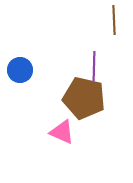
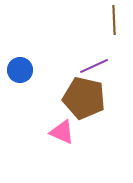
purple line: rotated 64 degrees clockwise
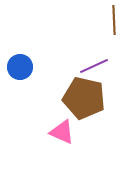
blue circle: moved 3 px up
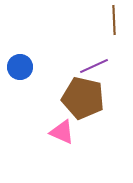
brown pentagon: moved 1 px left
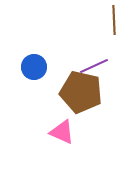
blue circle: moved 14 px right
brown pentagon: moved 2 px left, 6 px up
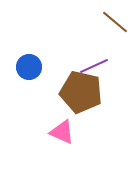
brown line: moved 1 px right, 2 px down; rotated 48 degrees counterclockwise
blue circle: moved 5 px left
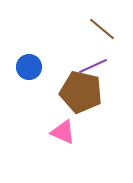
brown line: moved 13 px left, 7 px down
purple line: moved 1 px left
pink triangle: moved 1 px right
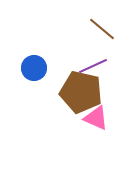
blue circle: moved 5 px right, 1 px down
pink triangle: moved 33 px right, 14 px up
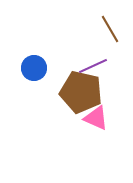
brown line: moved 8 px right; rotated 20 degrees clockwise
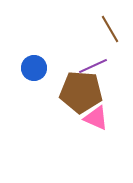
brown pentagon: rotated 9 degrees counterclockwise
